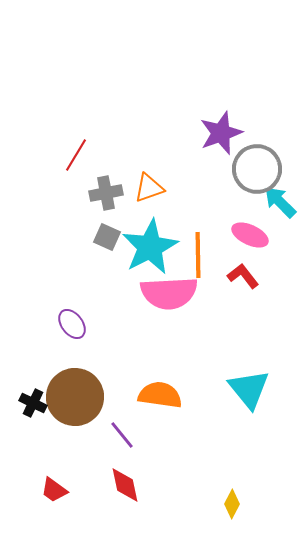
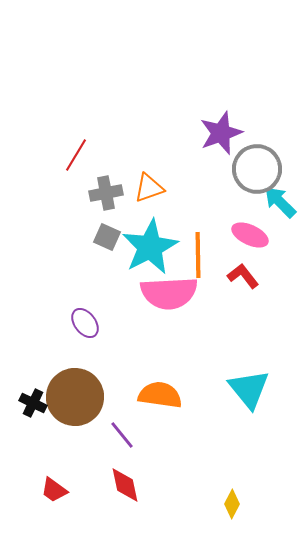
purple ellipse: moved 13 px right, 1 px up
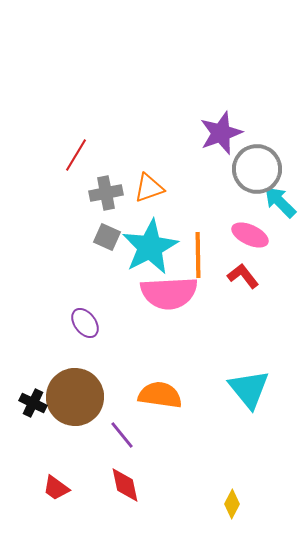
red trapezoid: moved 2 px right, 2 px up
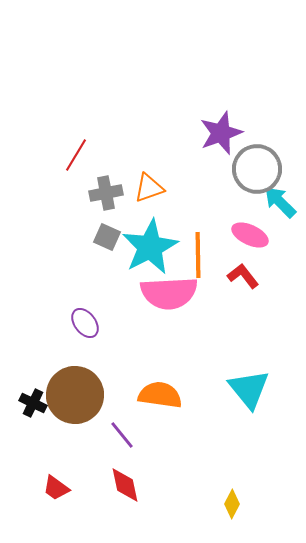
brown circle: moved 2 px up
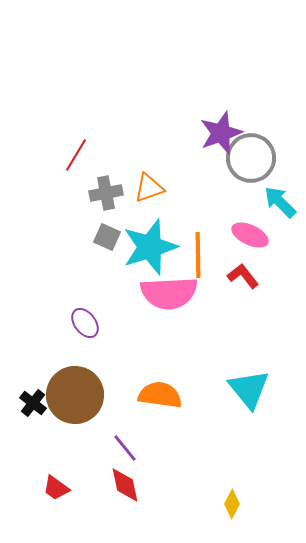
gray circle: moved 6 px left, 11 px up
cyan star: rotated 10 degrees clockwise
black cross: rotated 12 degrees clockwise
purple line: moved 3 px right, 13 px down
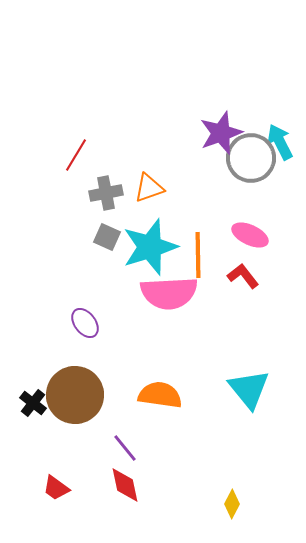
cyan arrow: moved 60 px up; rotated 18 degrees clockwise
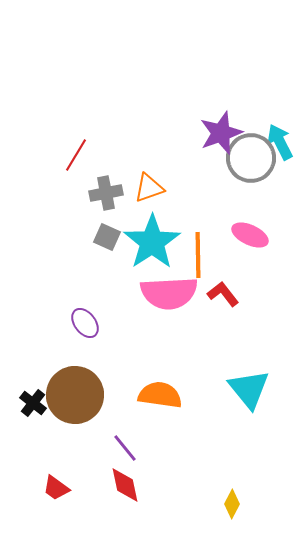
cyan star: moved 2 px right, 5 px up; rotated 16 degrees counterclockwise
red L-shape: moved 20 px left, 18 px down
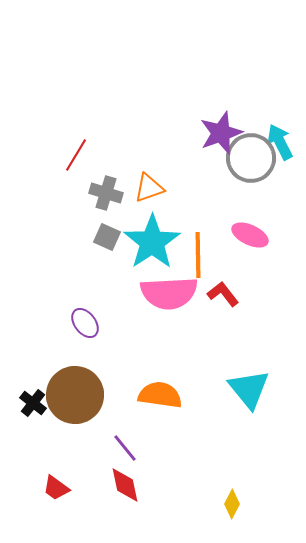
gray cross: rotated 28 degrees clockwise
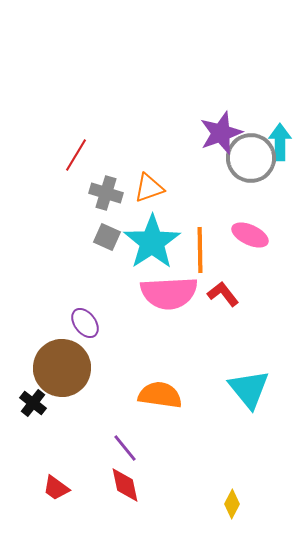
cyan arrow: rotated 27 degrees clockwise
orange line: moved 2 px right, 5 px up
brown circle: moved 13 px left, 27 px up
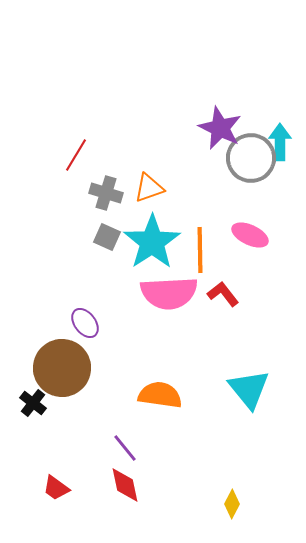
purple star: moved 1 px left, 5 px up; rotated 27 degrees counterclockwise
